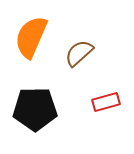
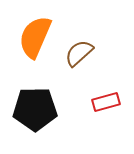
orange semicircle: moved 4 px right
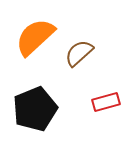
orange semicircle: rotated 24 degrees clockwise
black pentagon: rotated 21 degrees counterclockwise
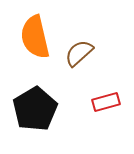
orange semicircle: rotated 60 degrees counterclockwise
black pentagon: rotated 9 degrees counterclockwise
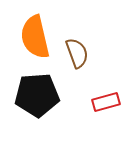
brown semicircle: moved 2 px left; rotated 112 degrees clockwise
black pentagon: moved 2 px right, 14 px up; rotated 27 degrees clockwise
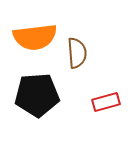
orange semicircle: rotated 84 degrees counterclockwise
brown semicircle: rotated 16 degrees clockwise
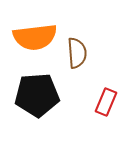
red rectangle: rotated 52 degrees counterclockwise
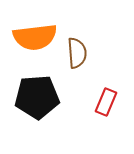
black pentagon: moved 2 px down
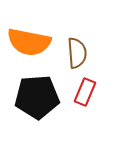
orange semicircle: moved 6 px left, 5 px down; rotated 18 degrees clockwise
red rectangle: moved 21 px left, 10 px up
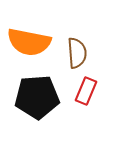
red rectangle: moved 1 px right, 1 px up
